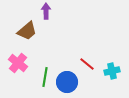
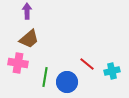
purple arrow: moved 19 px left
brown trapezoid: moved 2 px right, 8 px down
pink cross: rotated 30 degrees counterclockwise
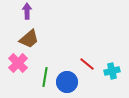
pink cross: rotated 36 degrees clockwise
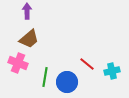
pink cross: rotated 24 degrees counterclockwise
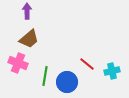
green line: moved 1 px up
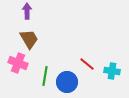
brown trapezoid: rotated 80 degrees counterclockwise
cyan cross: rotated 21 degrees clockwise
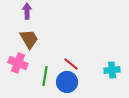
red line: moved 16 px left
cyan cross: moved 1 px up; rotated 14 degrees counterclockwise
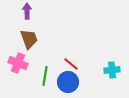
brown trapezoid: rotated 10 degrees clockwise
blue circle: moved 1 px right
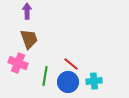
cyan cross: moved 18 px left, 11 px down
